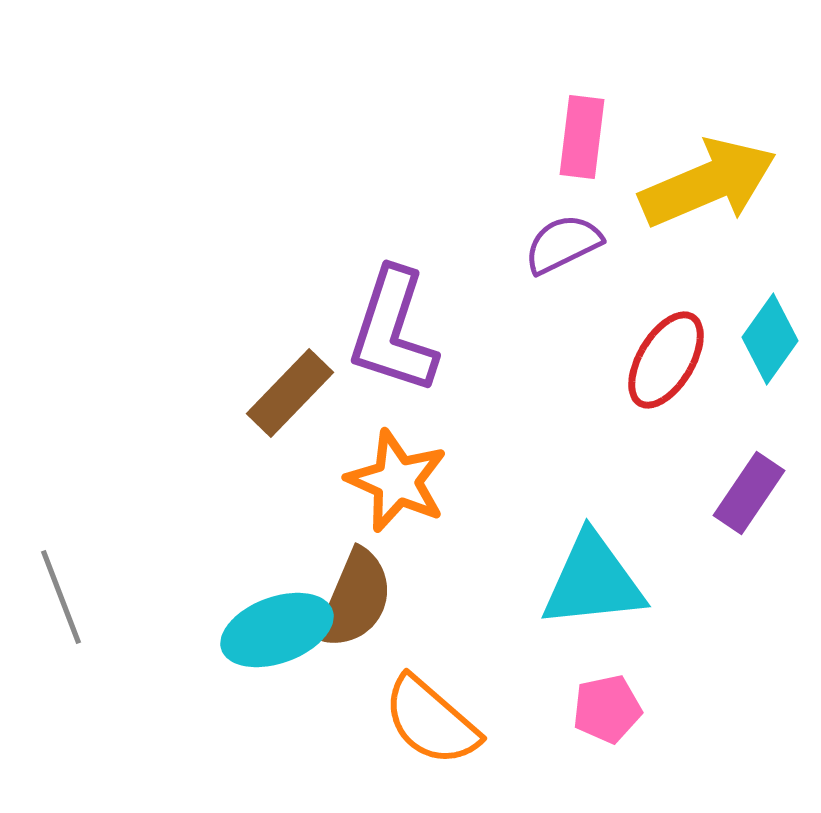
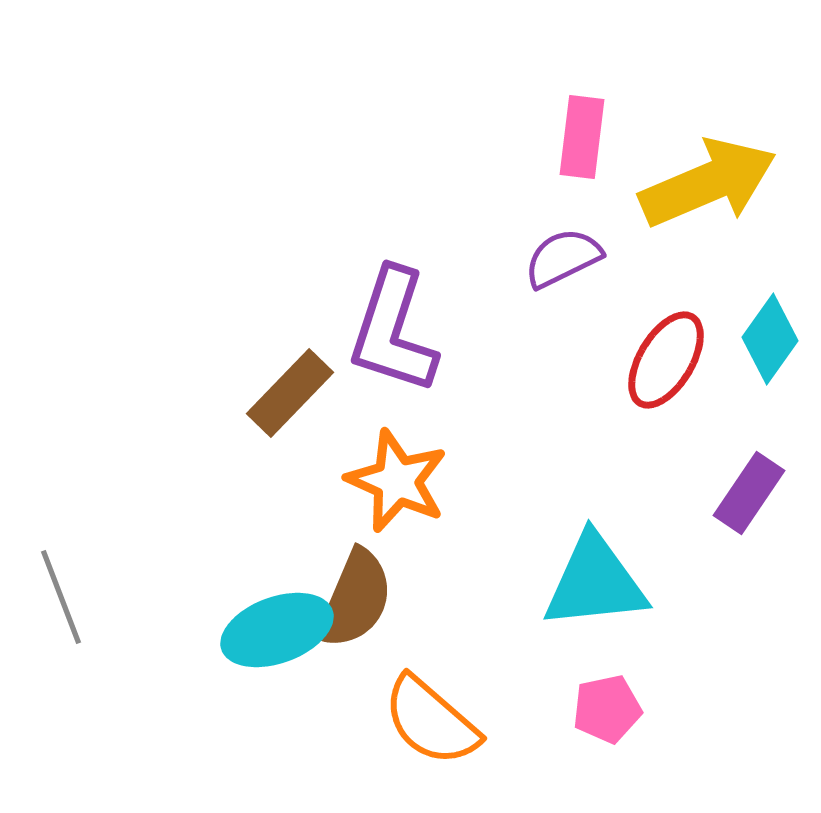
purple semicircle: moved 14 px down
cyan triangle: moved 2 px right, 1 px down
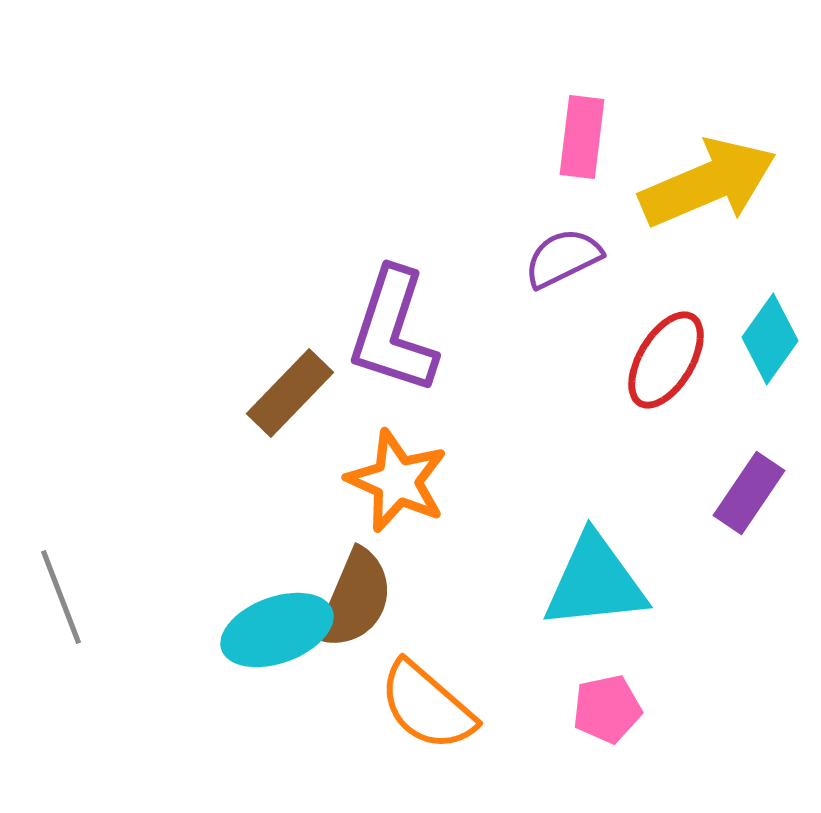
orange semicircle: moved 4 px left, 15 px up
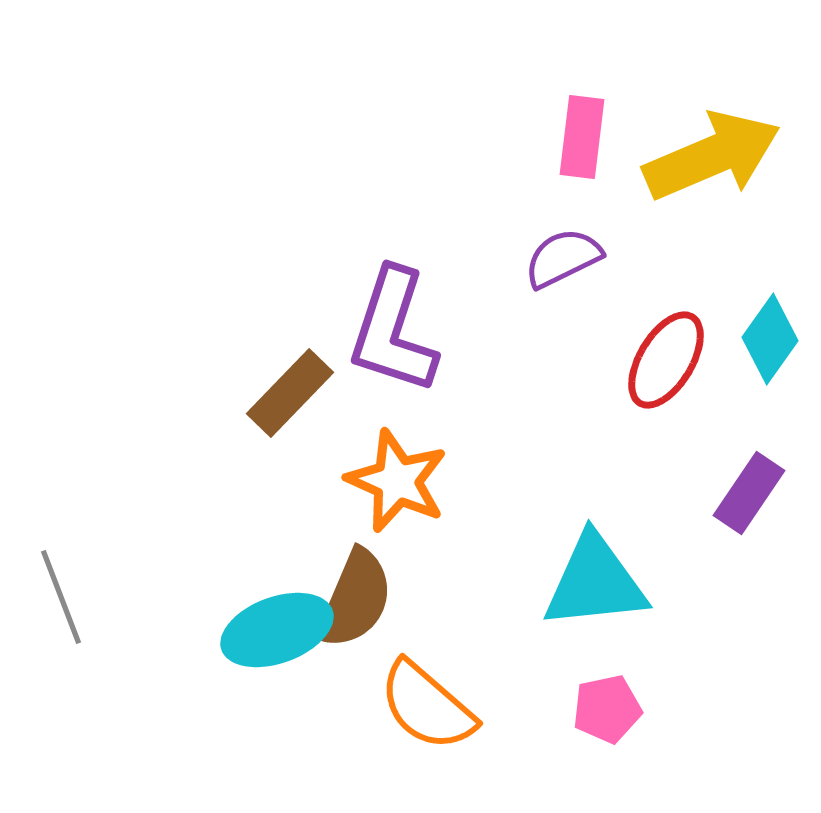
yellow arrow: moved 4 px right, 27 px up
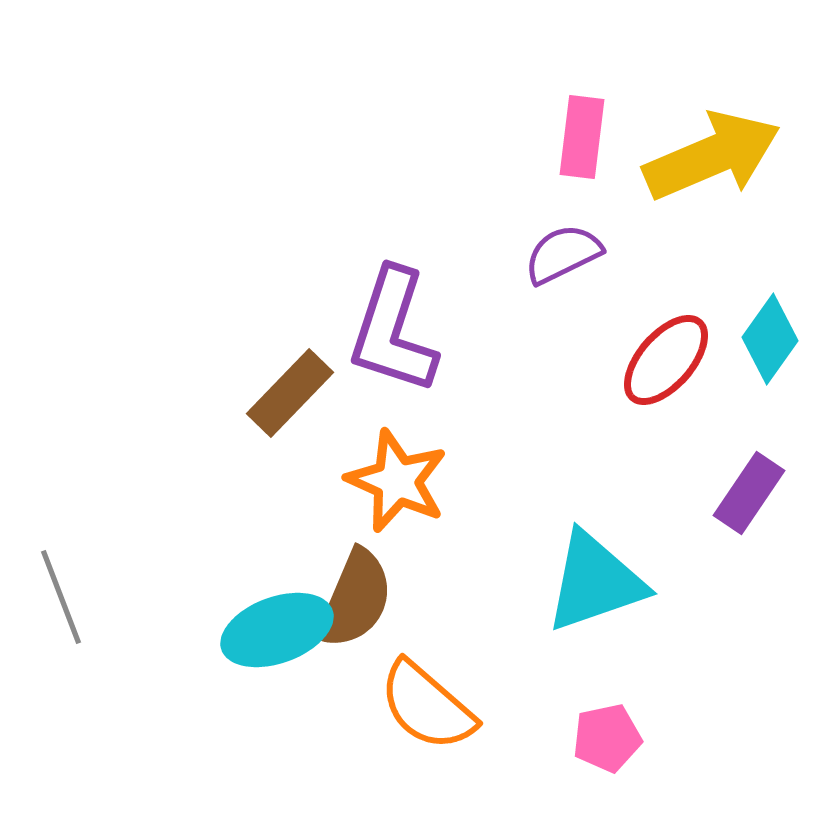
purple semicircle: moved 4 px up
red ellipse: rotated 10 degrees clockwise
cyan triangle: rotated 13 degrees counterclockwise
pink pentagon: moved 29 px down
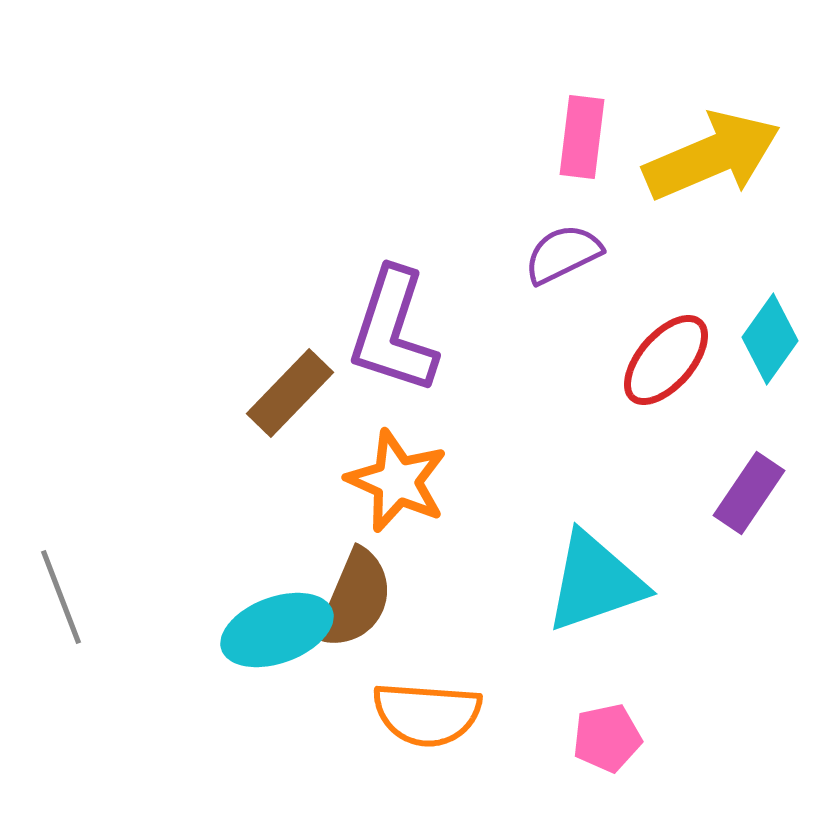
orange semicircle: moved 8 px down; rotated 37 degrees counterclockwise
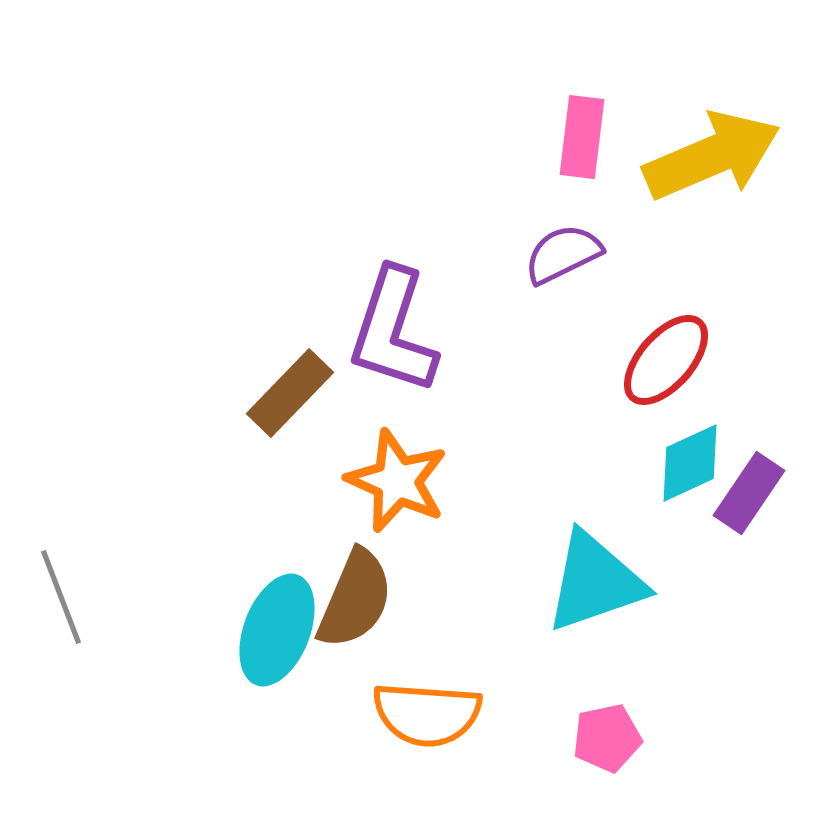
cyan diamond: moved 80 px left, 124 px down; rotated 30 degrees clockwise
cyan ellipse: rotated 49 degrees counterclockwise
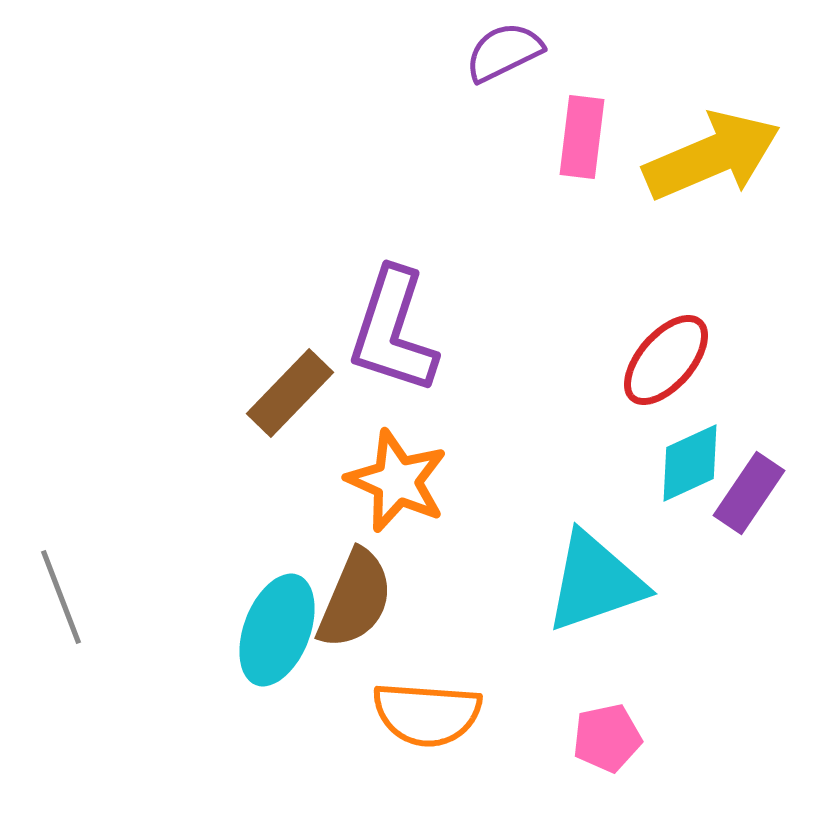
purple semicircle: moved 59 px left, 202 px up
